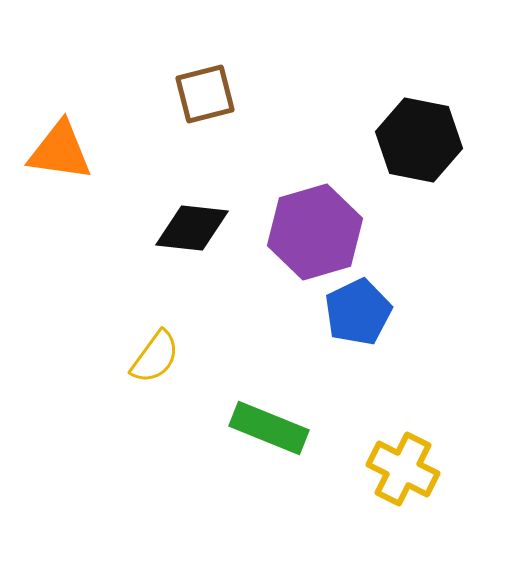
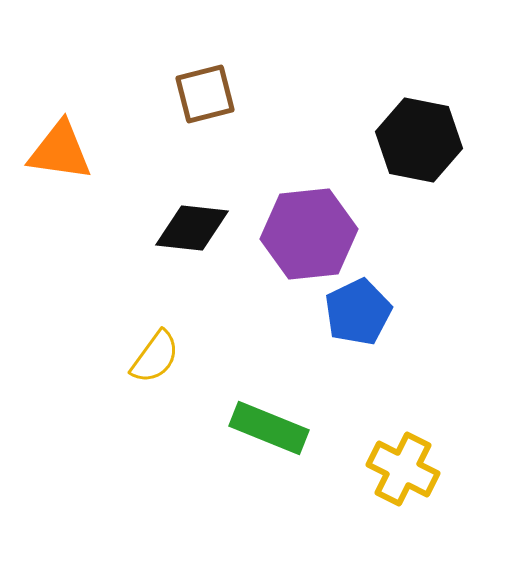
purple hexagon: moved 6 px left, 2 px down; rotated 10 degrees clockwise
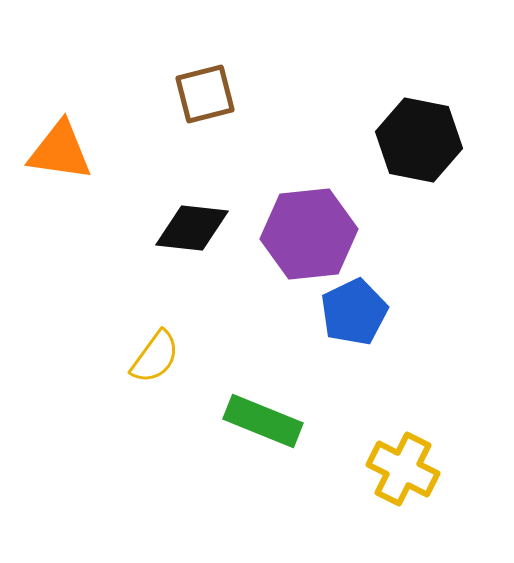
blue pentagon: moved 4 px left
green rectangle: moved 6 px left, 7 px up
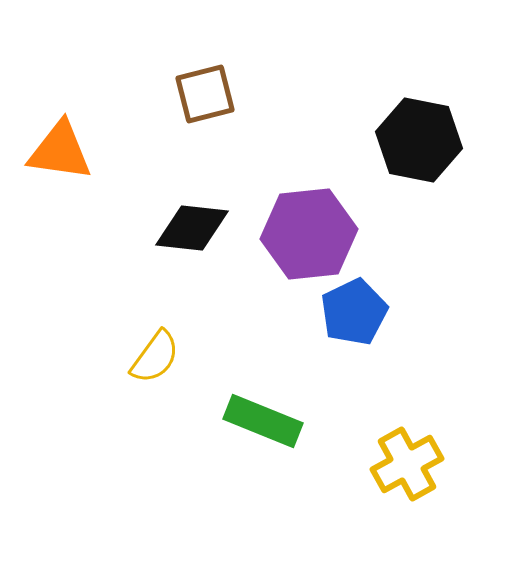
yellow cross: moved 4 px right, 5 px up; rotated 34 degrees clockwise
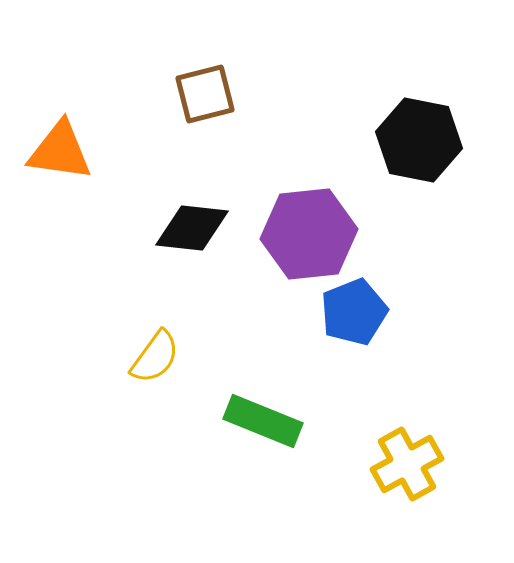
blue pentagon: rotated 4 degrees clockwise
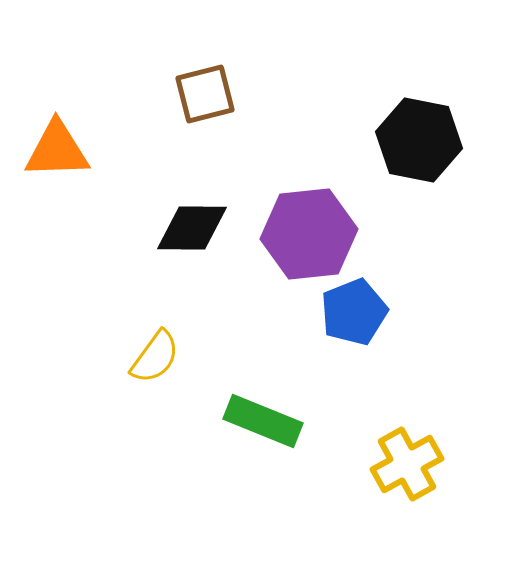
orange triangle: moved 3 px left, 1 px up; rotated 10 degrees counterclockwise
black diamond: rotated 6 degrees counterclockwise
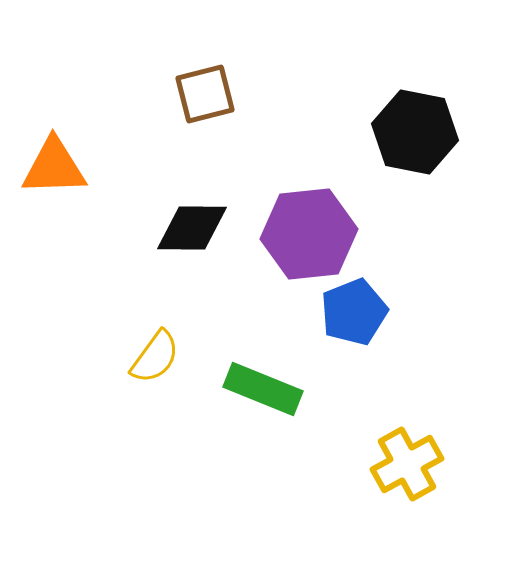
black hexagon: moved 4 px left, 8 px up
orange triangle: moved 3 px left, 17 px down
green rectangle: moved 32 px up
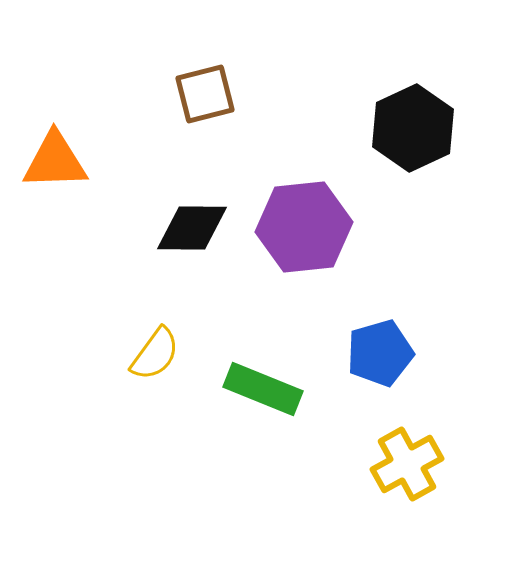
black hexagon: moved 2 px left, 4 px up; rotated 24 degrees clockwise
orange triangle: moved 1 px right, 6 px up
purple hexagon: moved 5 px left, 7 px up
blue pentagon: moved 26 px right, 41 px down; rotated 6 degrees clockwise
yellow semicircle: moved 3 px up
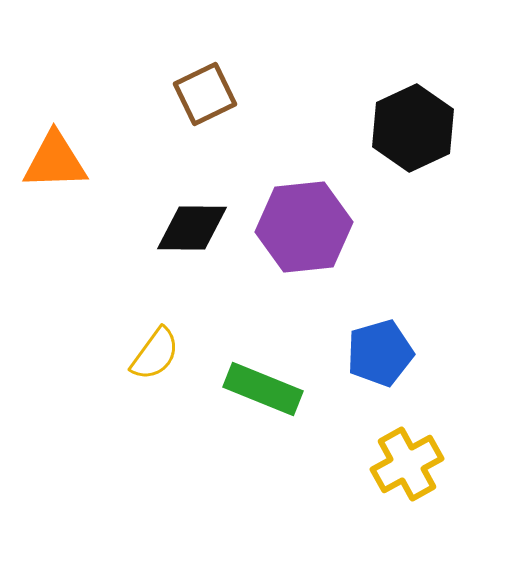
brown square: rotated 12 degrees counterclockwise
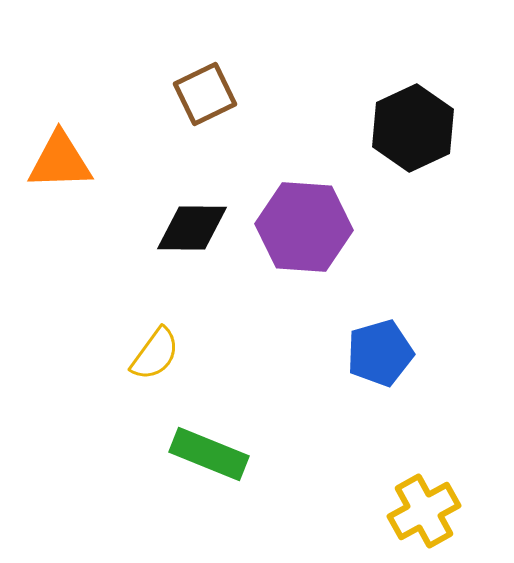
orange triangle: moved 5 px right
purple hexagon: rotated 10 degrees clockwise
green rectangle: moved 54 px left, 65 px down
yellow cross: moved 17 px right, 47 px down
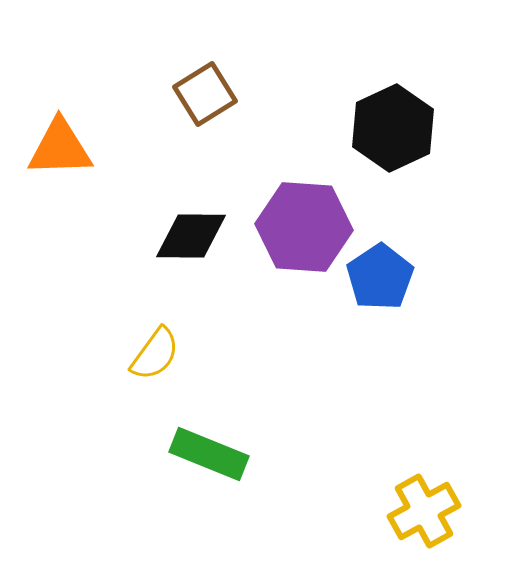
brown square: rotated 6 degrees counterclockwise
black hexagon: moved 20 px left
orange triangle: moved 13 px up
black diamond: moved 1 px left, 8 px down
blue pentagon: moved 76 px up; rotated 18 degrees counterclockwise
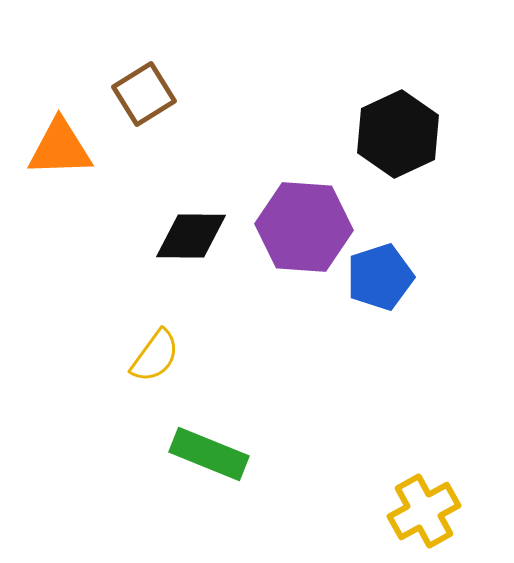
brown square: moved 61 px left
black hexagon: moved 5 px right, 6 px down
blue pentagon: rotated 16 degrees clockwise
yellow semicircle: moved 2 px down
